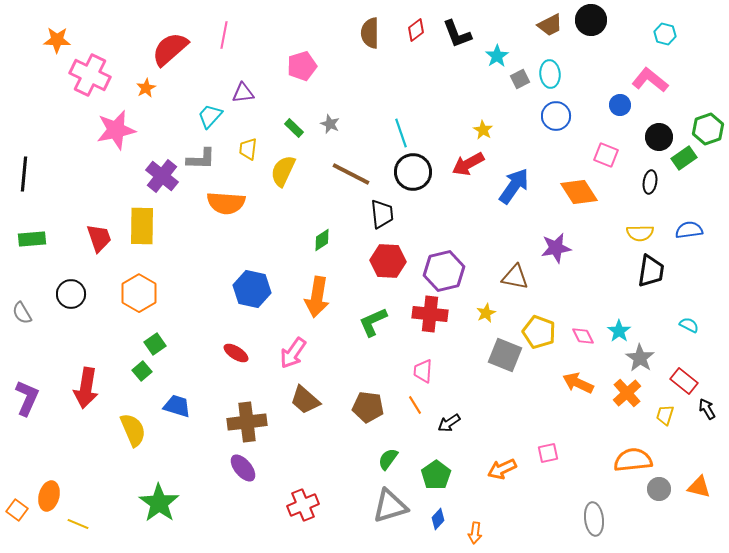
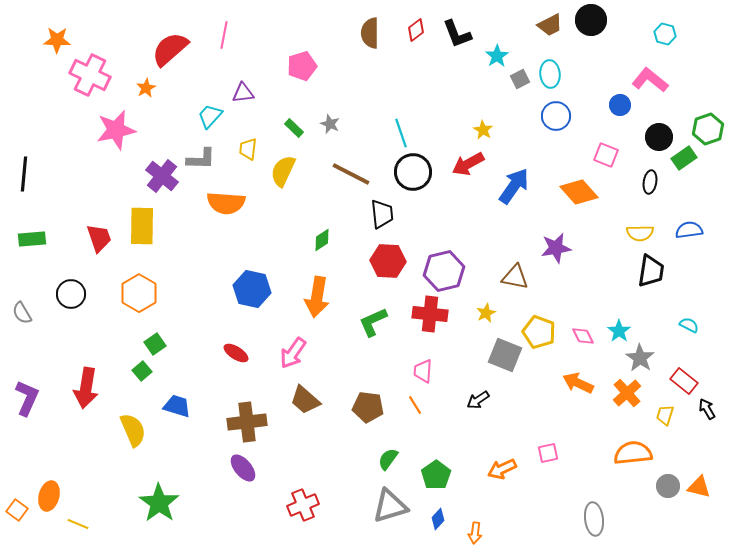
orange diamond at (579, 192): rotated 9 degrees counterclockwise
black arrow at (449, 423): moved 29 px right, 23 px up
orange semicircle at (633, 460): moved 7 px up
gray circle at (659, 489): moved 9 px right, 3 px up
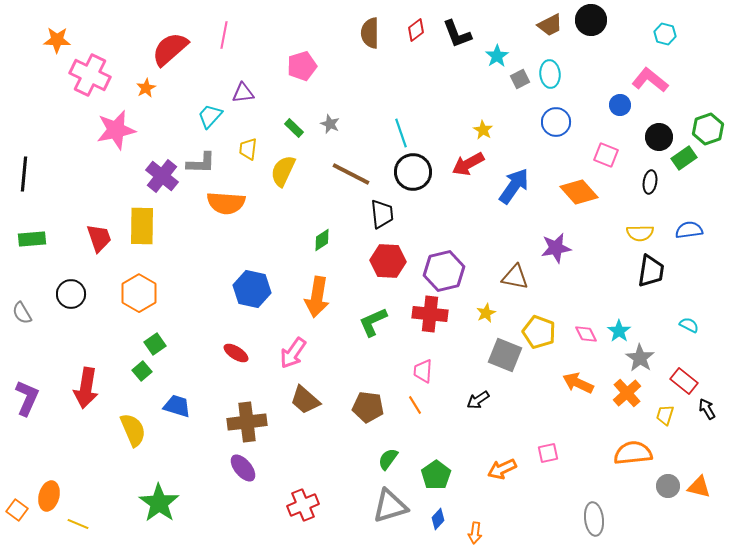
blue circle at (556, 116): moved 6 px down
gray L-shape at (201, 159): moved 4 px down
pink diamond at (583, 336): moved 3 px right, 2 px up
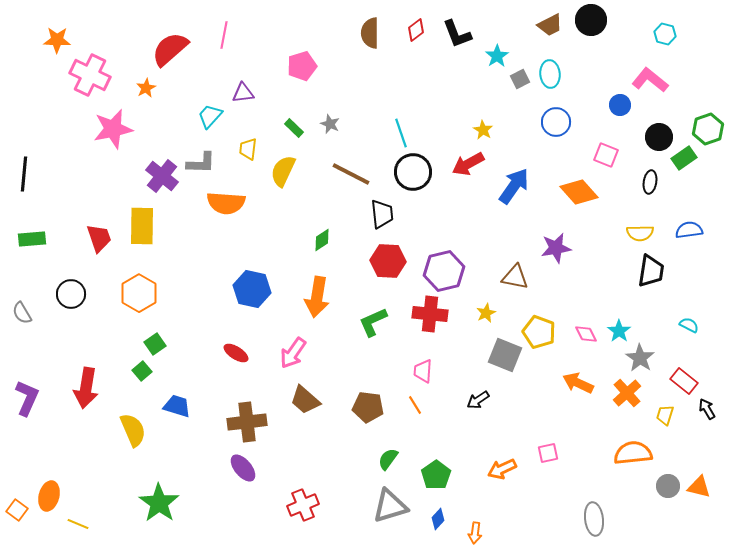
pink star at (116, 130): moved 3 px left, 1 px up
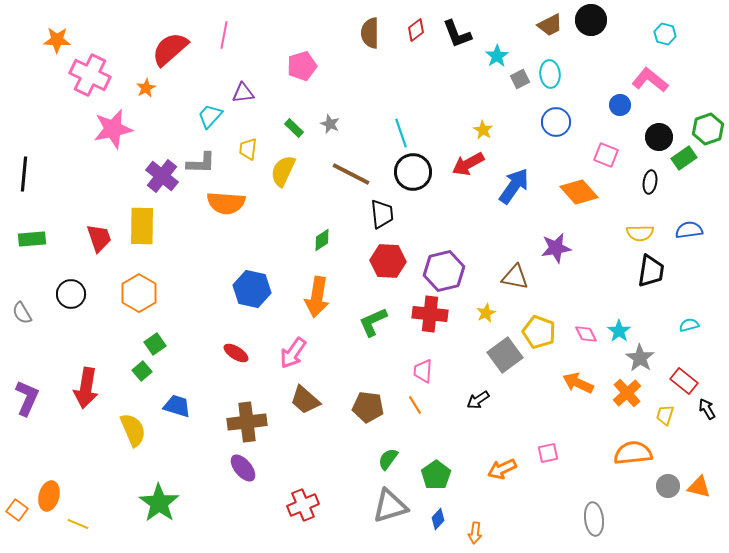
cyan semicircle at (689, 325): rotated 42 degrees counterclockwise
gray square at (505, 355): rotated 32 degrees clockwise
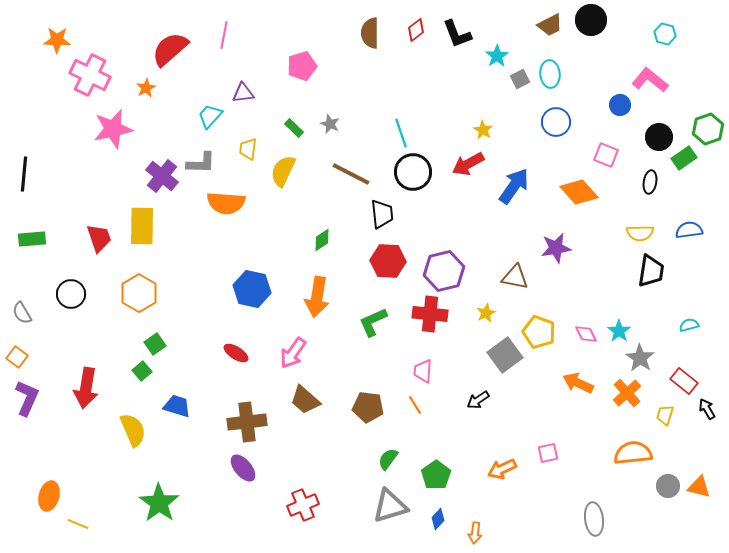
orange square at (17, 510): moved 153 px up
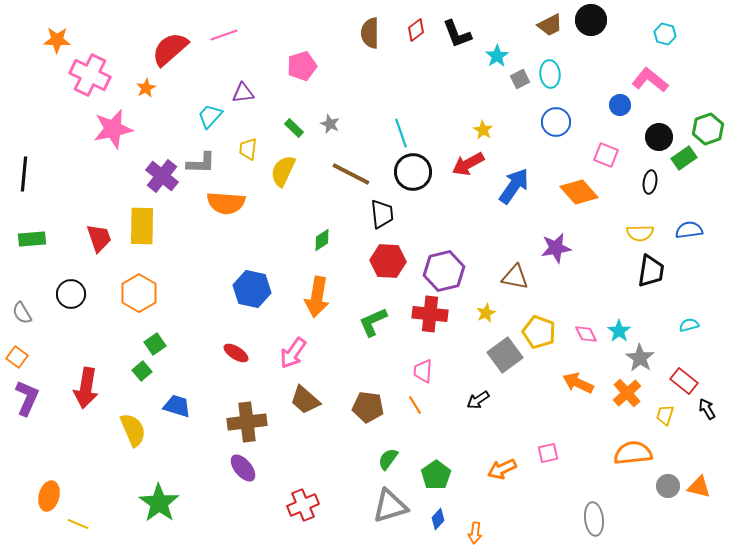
pink line at (224, 35): rotated 60 degrees clockwise
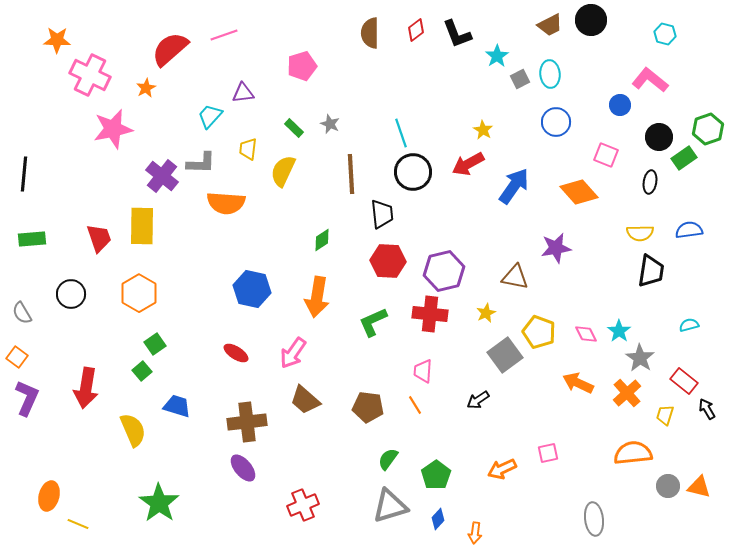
brown line at (351, 174): rotated 60 degrees clockwise
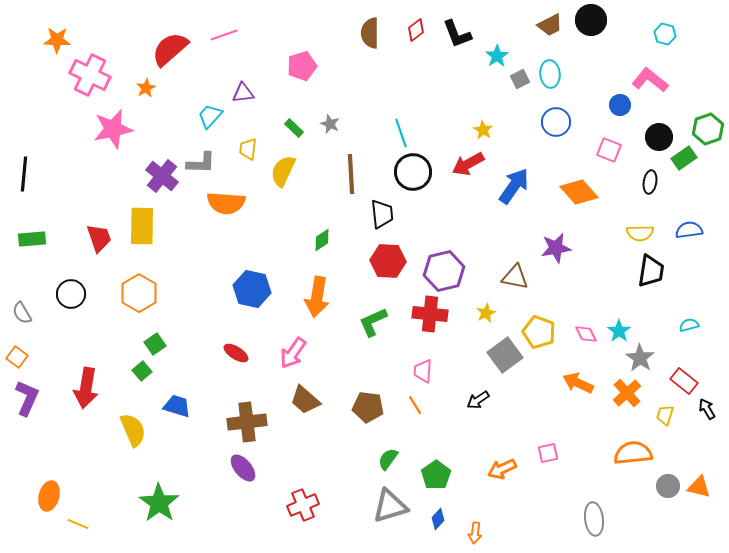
pink square at (606, 155): moved 3 px right, 5 px up
